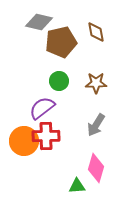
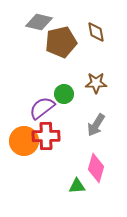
green circle: moved 5 px right, 13 px down
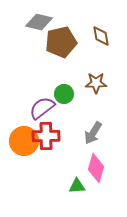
brown diamond: moved 5 px right, 4 px down
gray arrow: moved 3 px left, 8 px down
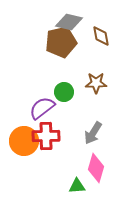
gray diamond: moved 30 px right
green circle: moved 2 px up
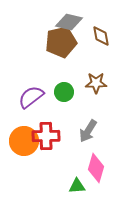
purple semicircle: moved 11 px left, 11 px up
gray arrow: moved 5 px left, 2 px up
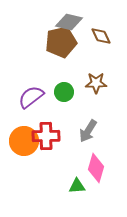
brown diamond: rotated 15 degrees counterclockwise
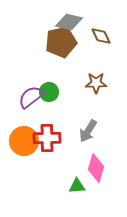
green circle: moved 15 px left
red cross: moved 1 px right, 2 px down
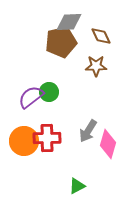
gray diamond: rotated 16 degrees counterclockwise
brown star: moved 17 px up
pink diamond: moved 12 px right, 24 px up
green triangle: rotated 24 degrees counterclockwise
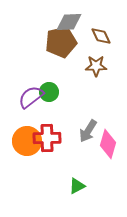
orange circle: moved 3 px right
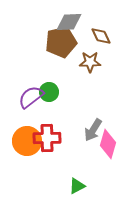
brown star: moved 6 px left, 4 px up
gray arrow: moved 5 px right, 1 px up
